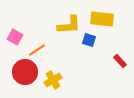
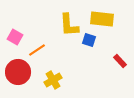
yellow L-shape: rotated 90 degrees clockwise
red circle: moved 7 px left
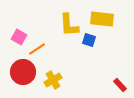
pink square: moved 4 px right
orange line: moved 1 px up
red rectangle: moved 24 px down
red circle: moved 5 px right
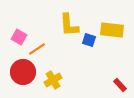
yellow rectangle: moved 10 px right, 11 px down
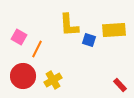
yellow rectangle: moved 2 px right; rotated 10 degrees counterclockwise
orange line: rotated 30 degrees counterclockwise
red circle: moved 4 px down
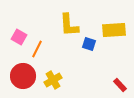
blue square: moved 4 px down
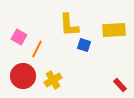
blue square: moved 5 px left, 1 px down
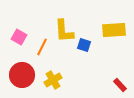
yellow L-shape: moved 5 px left, 6 px down
orange line: moved 5 px right, 2 px up
red circle: moved 1 px left, 1 px up
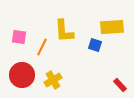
yellow rectangle: moved 2 px left, 3 px up
pink square: rotated 21 degrees counterclockwise
blue square: moved 11 px right
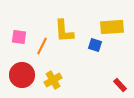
orange line: moved 1 px up
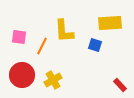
yellow rectangle: moved 2 px left, 4 px up
